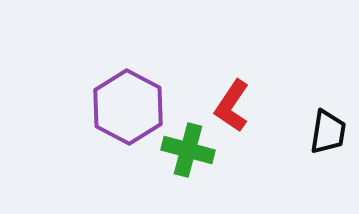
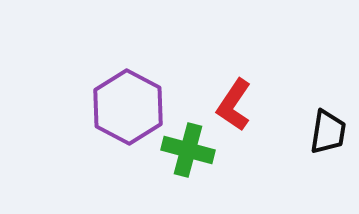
red L-shape: moved 2 px right, 1 px up
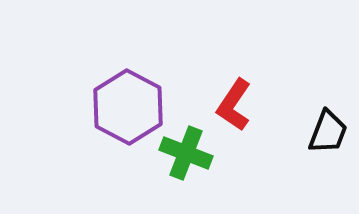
black trapezoid: rotated 12 degrees clockwise
green cross: moved 2 px left, 3 px down; rotated 6 degrees clockwise
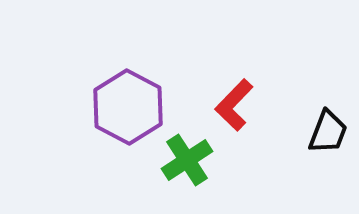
red L-shape: rotated 10 degrees clockwise
green cross: moved 1 px right, 7 px down; rotated 36 degrees clockwise
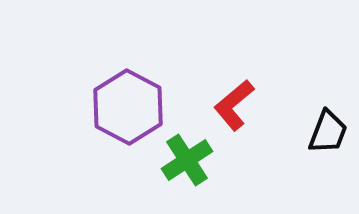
red L-shape: rotated 6 degrees clockwise
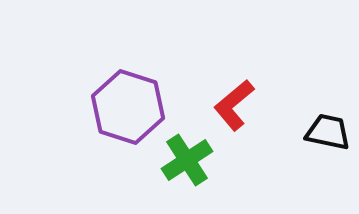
purple hexagon: rotated 10 degrees counterclockwise
black trapezoid: rotated 99 degrees counterclockwise
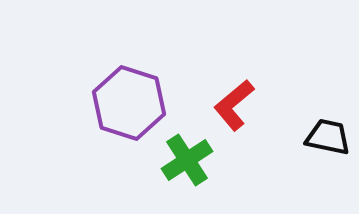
purple hexagon: moved 1 px right, 4 px up
black trapezoid: moved 5 px down
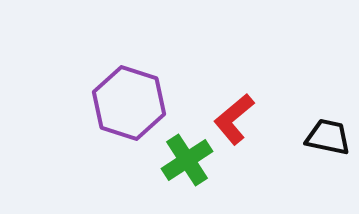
red L-shape: moved 14 px down
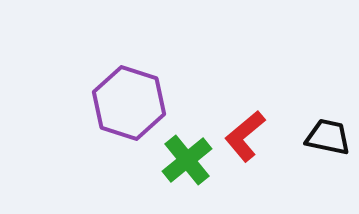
red L-shape: moved 11 px right, 17 px down
green cross: rotated 6 degrees counterclockwise
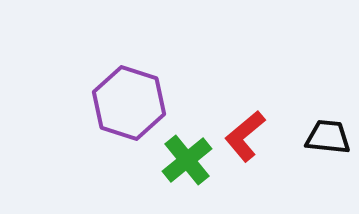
black trapezoid: rotated 6 degrees counterclockwise
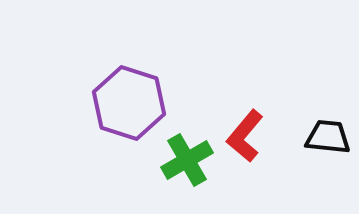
red L-shape: rotated 10 degrees counterclockwise
green cross: rotated 9 degrees clockwise
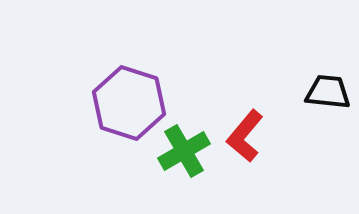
black trapezoid: moved 45 px up
green cross: moved 3 px left, 9 px up
